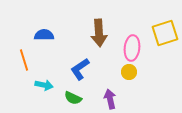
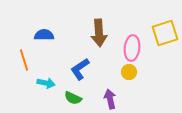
cyan arrow: moved 2 px right, 2 px up
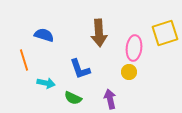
blue semicircle: rotated 18 degrees clockwise
pink ellipse: moved 2 px right
blue L-shape: rotated 75 degrees counterclockwise
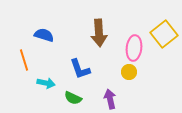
yellow square: moved 1 px left, 1 px down; rotated 20 degrees counterclockwise
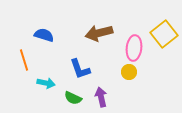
brown arrow: rotated 80 degrees clockwise
purple arrow: moved 9 px left, 2 px up
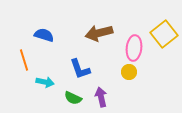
cyan arrow: moved 1 px left, 1 px up
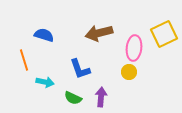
yellow square: rotated 12 degrees clockwise
purple arrow: rotated 18 degrees clockwise
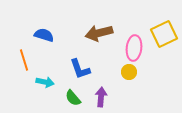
green semicircle: rotated 24 degrees clockwise
